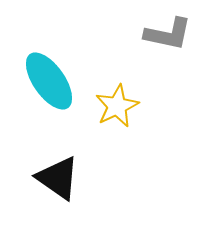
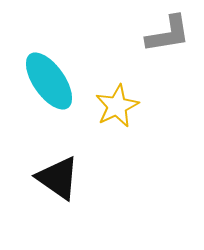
gray L-shape: rotated 21 degrees counterclockwise
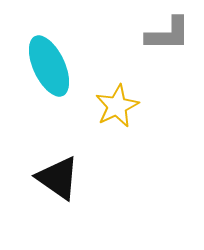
gray L-shape: rotated 9 degrees clockwise
cyan ellipse: moved 15 px up; rotated 10 degrees clockwise
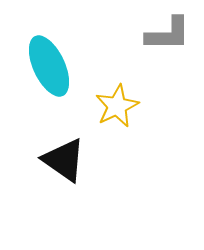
black triangle: moved 6 px right, 18 px up
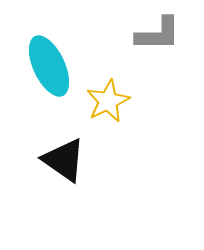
gray L-shape: moved 10 px left
yellow star: moved 9 px left, 5 px up
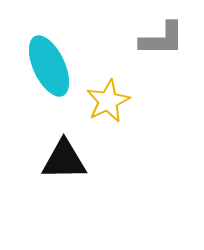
gray L-shape: moved 4 px right, 5 px down
black triangle: rotated 36 degrees counterclockwise
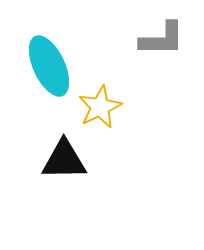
yellow star: moved 8 px left, 6 px down
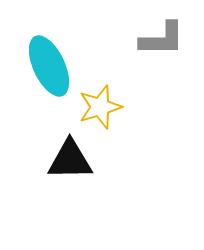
yellow star: rotated 9 degrees clockwise
black triangle: moved 6 px right
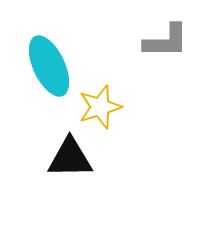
gray L-shape: moved 4 px right, 2 px down
black triangle: moved 2 px up
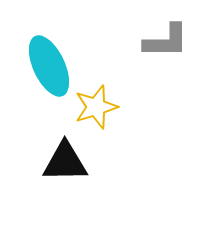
yellow star: moved 4 px left
black triangle: moved 5 px left, 4 px down
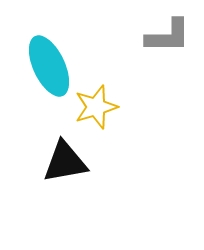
gray L-shape: moved 2 px right, 5 px up
black triangle: rotated 9 degrees counterclockwise
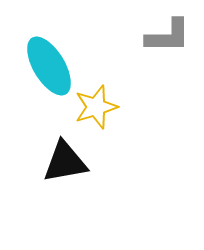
cyan ellipse: rotated 6 degrees counterclockwise
